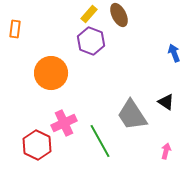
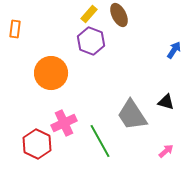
blue arrow: moved 3 px up; rotated 54 degrees clockwise
black triangle: rotated 18 degrees counterclockwise
red hexagon: moved 1 px up
pink arrow: rotated 35 degrees clockwise
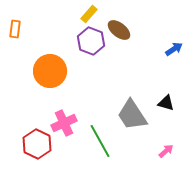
brown ellipse: moved 15 px down; rotated 25 degrees counterclockwise
blue arrow: moved 1 px up; rotated 24 degrees clockwise
orange circle: moved 1 px left, 2 px up
black triangle: moved 1 px down
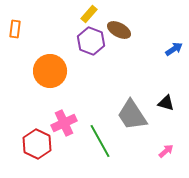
brown ellipse: rotated 10 degrees counterclockwise
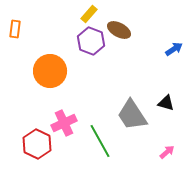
pink arrow: moved 1 px right, 1 px down
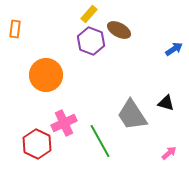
orange circle: moved 4 px left, 4 px down
pink arrow: moved 2 px right, 1 px down
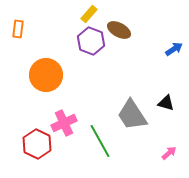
orange rectangle: moved 3 px right
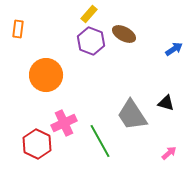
brown ellipse: moved 5 px right, 4 px down
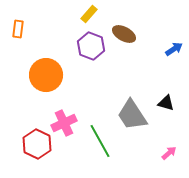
purple hexagon: moved 5 px down
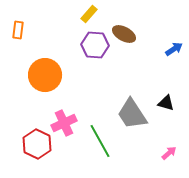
orange rectangle: moved 1 px down
purple hexagon: moved 4 px right, 1 px up; rotated 16 degrees counterclockwise
orange circle: moved 1 px left
gray trapezoid: moved 1 px up
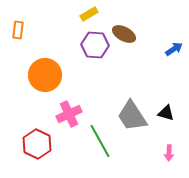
yellow rectangle: rotated 18 degrees clockwise
black triangle: moved 10 px down
gray trapezoid: moved 2 px down
pink cross: moved 5 px right, 9 px up
pink arrow: rotated 133 degrees clockwise
